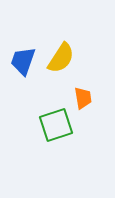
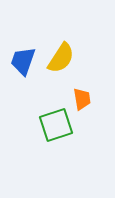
orange trapezoid: moved 1 px left, 1 px down
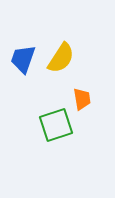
blue trapezoid: moved 2 px up
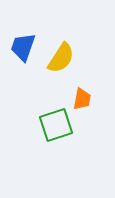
blue trapezoid: moved 12 px up
orange trapezoid: rotated 20 degrees clockwise
